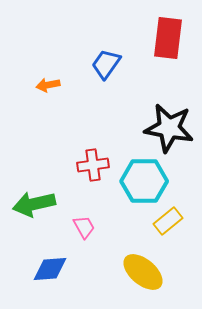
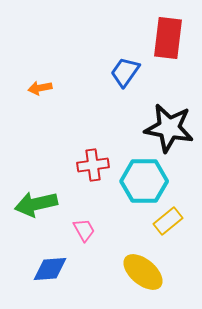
blue trapezoid: moved 19 px right, 8 px down
orange arrow: moved 8 px left, 3 px down
green arrow: moved 2 px right
pink trapezoid: moved 3 px down
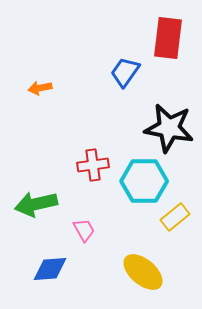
yellow rectangle: moved 7 px right, 4 px up
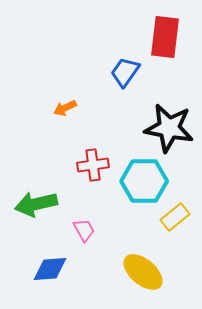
red rectangle: moved 3 px left, 1 px up
orange arrow: moved 25 px right, 20 px down; rotated 15 degrees counterclockwise
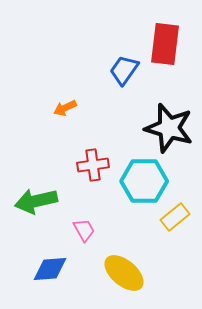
red rectangle: moved 7 px down
blue trapezoid: moved 1 px left, 2 px up
black star: rotated 6 degrees clockwise
green arrow: moved 3 px up
yellow ellipse: moved 19 px left, 1 px down
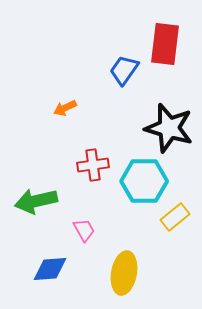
yellow ellipse: rotated 60 degrees clockwise
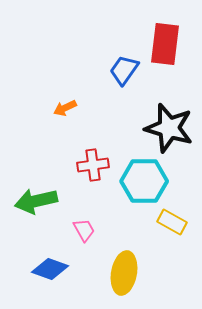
yellow rectangle: moved 3 px left, 5 px down; rotated 68 degrees clockwise
blue diamond: rotated 24 degrees clockwise
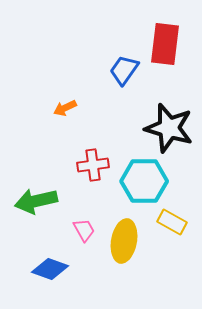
yellow ellipse: moved 32 px up
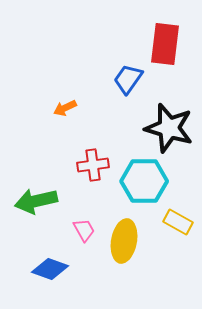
blue trapezoid: moved 4 px right, 9 px down
yellow rectangle: moved 6 px right
